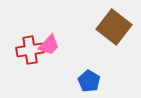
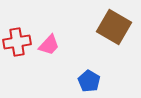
brown square: rotated 8 degrees counterclockwise
red cross: moved 13 px left, 8 px up
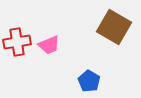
pink trapezoid: rotated 25 degrees clockwise
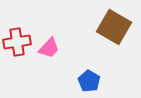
pink trapezoid: moved 3 px down; rotated 25 degrees counterclockwise
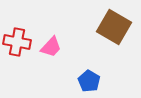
red cross: rotated 20 degrees clockwise
pink trapezoid: moved 2 px right, 1 px up
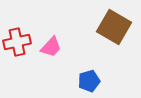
red cross: rotated 24 degrees counterclockwise
blue pentagon: rotated 25 degrees clockwise
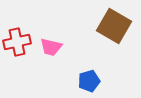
brown square: moved 1 px up
pink trapezoid: rotated 60 degrees clockwise
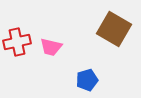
brown square: moved 3 px down
blue pentagon: moved 2 px left, 1 px up
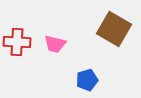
red cross: rotated 16 degrees clockwise
pink trapezoid: moved 4 px right, 3 px up
